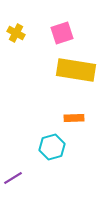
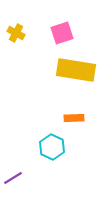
cyan hexagon: rotated 20 degrees counterclockwise
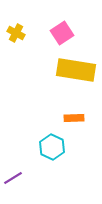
pink square: rotated 15 degrees counterclockwise
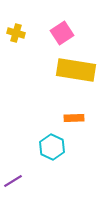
yellow cross: rotated 12 degrees counterclockwise
purple line: moved 3 px down
